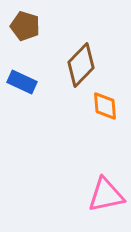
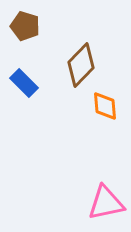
blue rectangle: moved 2 px right, 1 px down; rotated 20 degrees clockwise
pink triangle: moved 8 px down
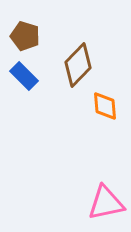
brown pentagon: moved 10 px down
brown diamond: moved 3 px left
blue rectangle: moved 7 px up
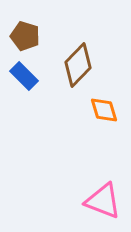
orange diamond: moved 1 px left, 4 px down; rotated 12 degrees counterclockwise
pink triangle: moved 3 px left, 2 px up; rotated 33 degrees clockwise
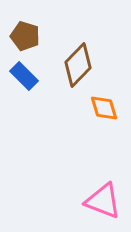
orange diamond: moved 2 px up
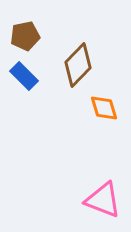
brown pentagon: rotated 28 degrees counterclockwise
pink triangle: moved 1 px up
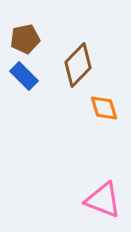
brown pentagon: moved 3 px down
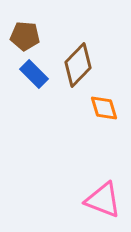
brown pentagon: moved 3 px up; rotated 16 degrees clockwise
blue rectangle: moved 10 px right, 2 px up
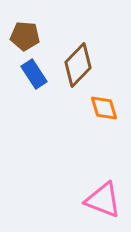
blue rectangle: rotated 12 degrees clockwise
